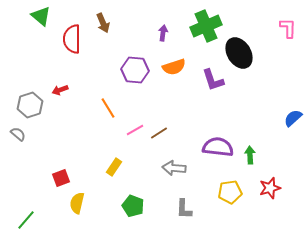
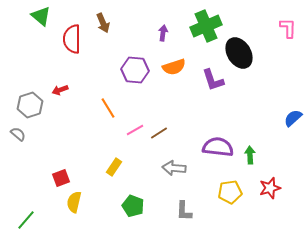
yellow semicircle: moved 3 px left, 1 px up
gray L-shape: moved 2 px down
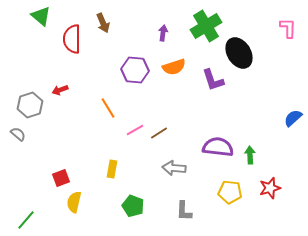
green cross: rotated 8 degrees counterclockwise
yellow rectangle: moved 2 px left, 2 px down; rotated 24 degrees counterclockwise
yellow pentagon: rotated 15 degrees clockwise
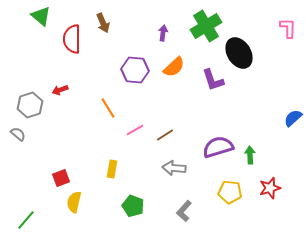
orange semicircle: rotated 25 degrees counterclockwise
brown line: moved 6 px right, 2 px down
purple semicircle: rotated 24 degrees counterclockwise
gray L-shape: rotated 40 degrees clockwise
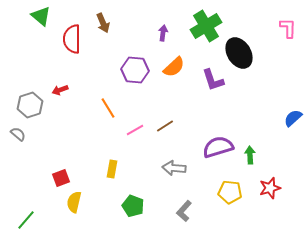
brown line: moved 9 px up
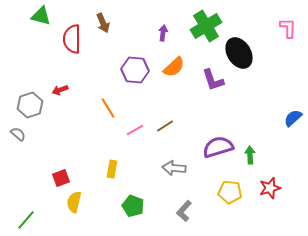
green triangle: rotated 25 degrees counterclockwise
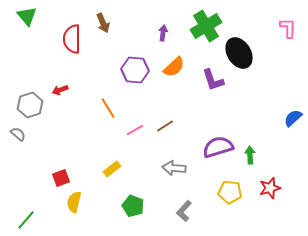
green triangle: moved 14 px left; rotated 35 degrees clockwise
yellow rectangle: rotated 42 degrees clockwise
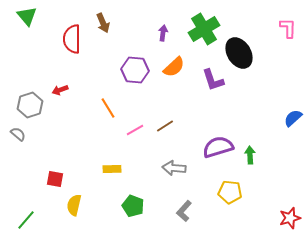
green cross: moved 2 px left, 3 px down
yellow rectangle: rotated 36 degrees clockwise
red square: moved 6 px left, 1 px down; rotated 30 degrees clockwise
red star: moved 20 px right, 30 px down
yellow semicircle: moved 3 px down
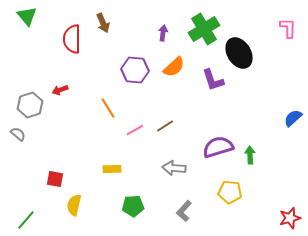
green pentagon: rotated 25 degrees counterclockwise
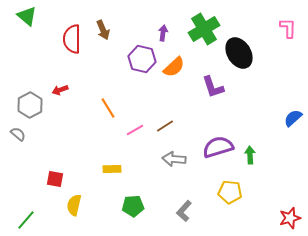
green triangle: rotated 10 degrees counterclockwise
brown arrow: moved 7 px down
purple hexagon: moved 7 px right, 11 px up; rotated 8 degrees clockwise
purple L-shape: moved 7 px down
gray hexagon: rotated 10 degrees counterclockwise
gray arrow: moved 9 px up
